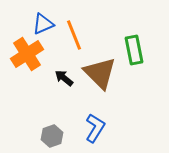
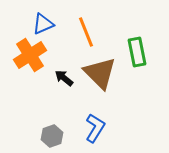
orange line: moved 12 px right, 3 px up
green rectangle: moved 3 px right, 2 px down
orange cross: moved 3 px right, 1 px down
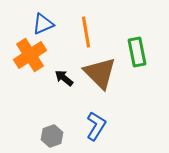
orange line: rotated 12 degrees clockwise
blue L-shape: moved 1 px right, 2 px up
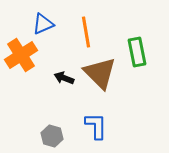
orange cross: moved 9 px left
black arrow: rotated 18 degrees counterclockwise
blue L-shape: rotated 32 degrees counterclockwise
gray hexagon: rotated 25 degrees counterclockwise
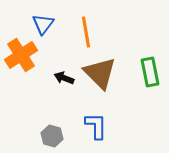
blue triangle: rotated 30 degrees counterclockwise
green rectangle: moved 13 px right, 20 px down
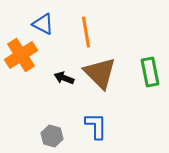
blue triangle: rotated 40 degrees counterclockwise
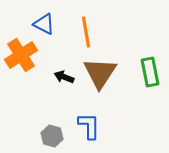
blue triangle: moved 1 px right
brown triangle: rotated 18 degrees clockwise
black arrow: moved 1 px up
blue L-shape: moved 7 px left
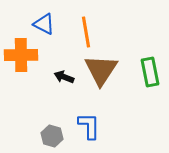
orange cross: rotated 32 degrees clockwise
brown triangle: moved 1 px right, 3 px up
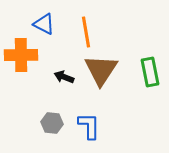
gray hexagon: moved 13 px up; rotated 10 degrees counterclockwise
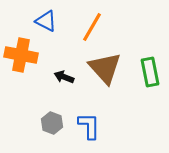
blue triangle: moved 2 px right, 3 px up
orange line: moved 6 px right, 5 px up; rotated 40 degrees clockwise
orange cross: rotated 12 degrees clockwise
brown triangle: moved 4 px right, 2 px up; rotated 15 degrees counterclockwise
gray hexagon: rotated 15 degrees clockwise
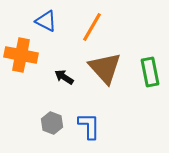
black arrow: rotated 12 degrees clockwise
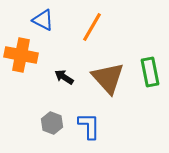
blue triangle: moved 3 px left, 1 px up
brown triangle: moved 3 px right, 10 px down
